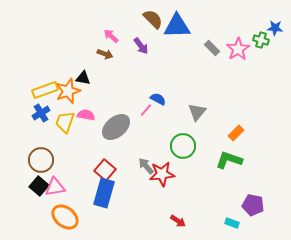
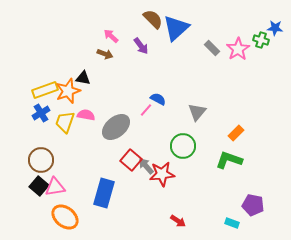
blue triangle: moved 1 px left, 2 px down; rotated 40 degrees counterclockwise
red square: moved 26 px right, 10 px up
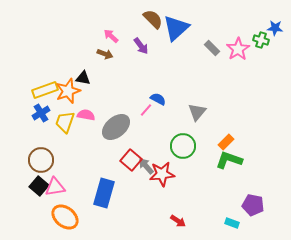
orange rectangle: moved 10 px left, 9 px down
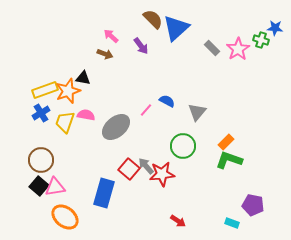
blue semicircle: moved 9 px right, 2 px down
red square: moved 2 px left, 9 px down
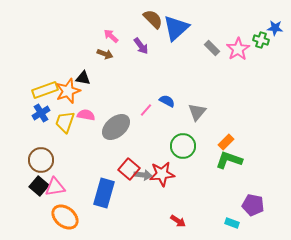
gray arrow: moved 3 px left, 9 px down; rotated 138 degrees clockwise
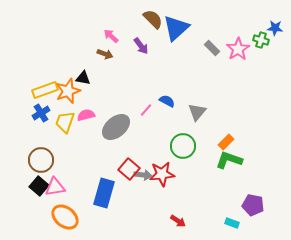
pink semicircle: rotated 24 degrees counterclockwise
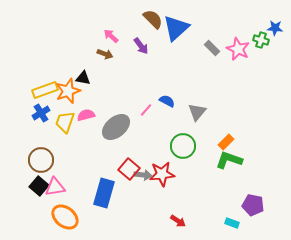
pink star: rotated 15 degrees counterclockwise
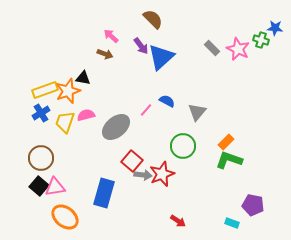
blue triangle: moved 15 px left, 29 px down
brown circle: moved 2 px up
red square: moved 3 px right, 8 px up
red star: rotated 15 degrees counterclockwise
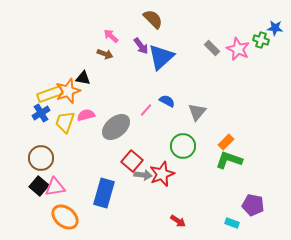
yellow rectangle: moved 5 px right, 4 px down
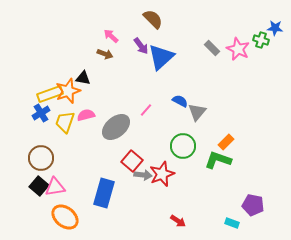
blue semicircle: moved 13 px right
green L-shape: moved 11 px left
